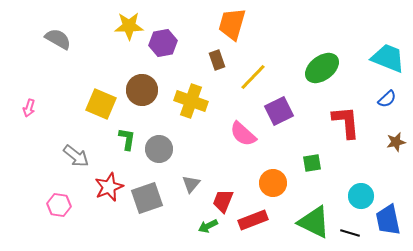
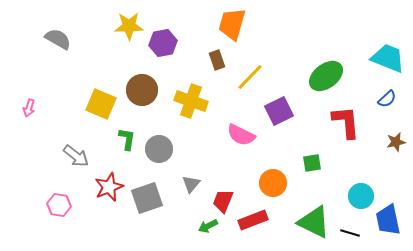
green ellipse: moved 4 px right, 8 px down
yellow line: moved 3 px left
pink semicircle: moved 2 px left, 1 px down; rotated 16 degrees counterclockwise
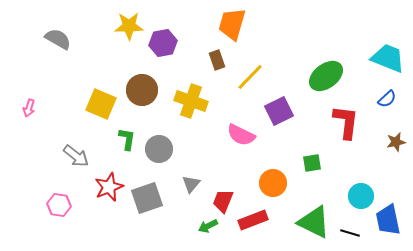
red L-shape: rotated 12 degrees clockwise
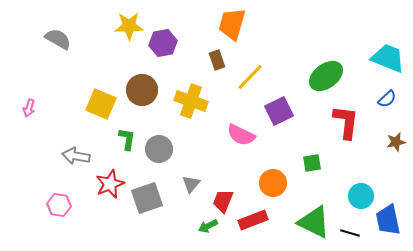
gray arrow: rotated 152 degrees clockwise
red star: moved 1 px right, 3 px up
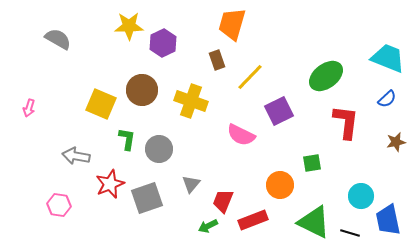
purple hexagon: rotated 16 degrees counterclockwise
orange circle: moved 7 px right, 2 px down
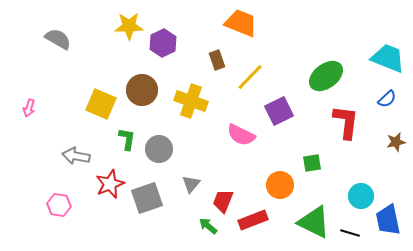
orange trapezoid: moved 9 px right, 1 px up; rotated 96 degrees clockwise
green arrow: rotated 66 degrees clockwise
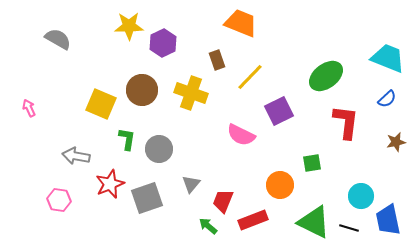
yellow cross: moved 8 px up
pink arrow: rotated 138 degrees clockwise
pink hexagon: moved 5 px up
black line: moved 1 px left, 5 px up
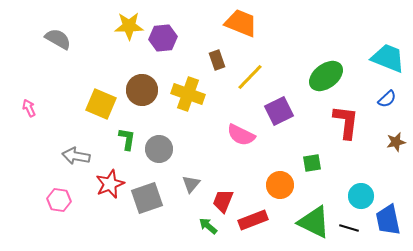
purple hexagon: moved 5 px up; rotated 20 degrees clockwise
yellow cross: moved 3 px left, 1 px down
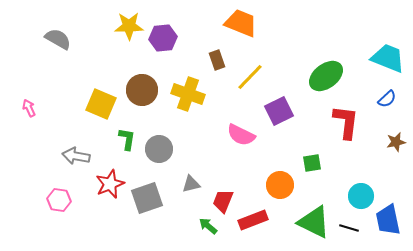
gray triangle: rotated 36 degrees clockwise
